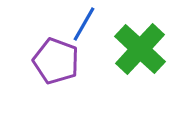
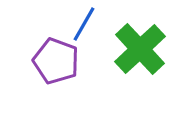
green cross: rotated 4 degrees clockwise
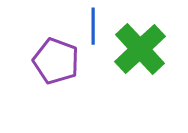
blue line: moved 9 px right, 2 px down; rotated 30 degrees counterclockwise
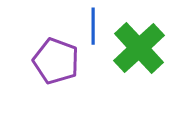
green cross: moved 1 px left, 1 px up
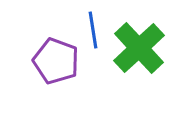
blue line: moved 4 px down; rotated 9 degrees counterclockwise
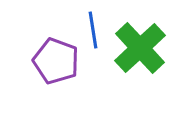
green cross: moved 1 px right
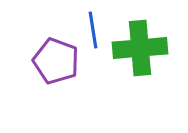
green cross: rotated 38 degrees clockwise
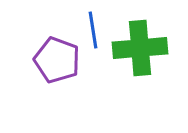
purple pentagon: moved 1 px right, 1 px up
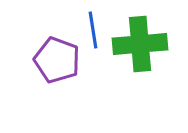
green cross: moved 4 px up
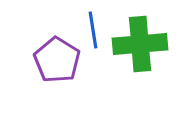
purple pentagon: rotated 12 degrees clockwise
